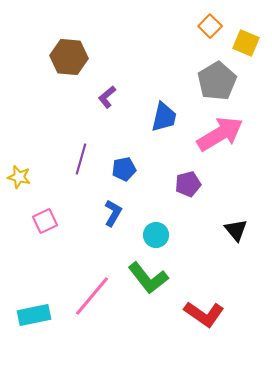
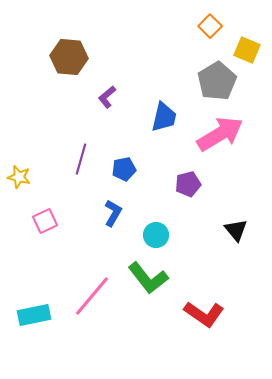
yellow square: moved 1 px right, 7 px down
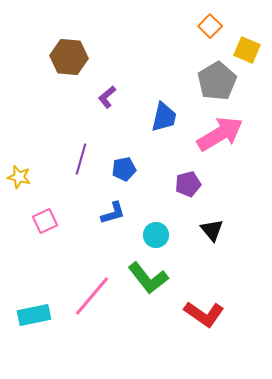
blue L-shape: rotated 44 degrees clockwise
black triangle: moved 24 px left
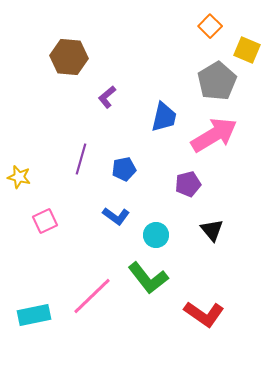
pink arrow: moved 6 px left, 1 px down
blue L-shape: moved 3 px right, 3 px down; rotated 52 degrees clockwise
pink line: rotated 6 degrees clockwise
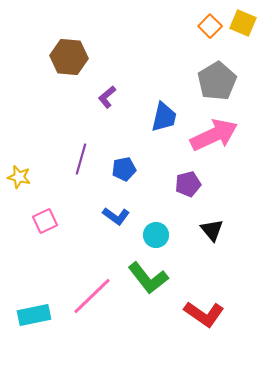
yellow square: moved 4 px left, 27 px up
pink arrow: rotated 6 degrees clockwise
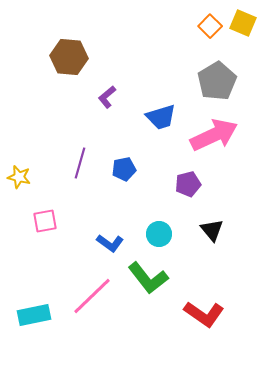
blue trapezoid: moved 3 px left; rotated 60 degrees clockwise
purple line: moved 1 px left, 4 px down
blue L-shape: moved 6 px left, 27 px down
pink square: rotated 15 degrees clockwise
cyan circle: moved 3 px right, 1 px up
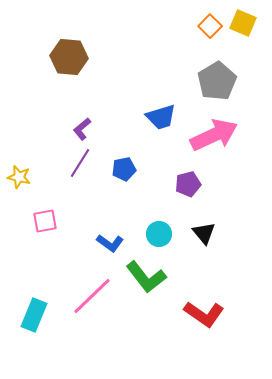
purple L-shape: moved 25 px left, 32 px down
purple line: rotated 16 degrees clockwise
black triangle: moved 8 px left, 3 px down
green L-shape: moved 2 px left, 1 px up
cyan rectangle: rotated 56 degrees counterclockwise
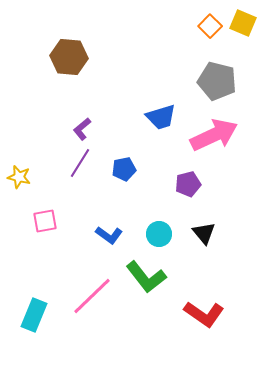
gray pentagon: rotated 27 degrees counterclockwise
blue L-shape: moved 1 px left, 8 px up
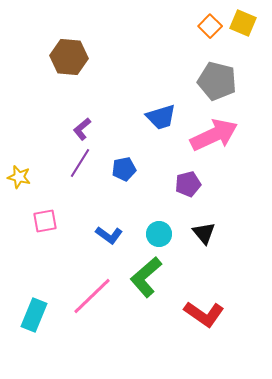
green L-shape: rotated 87 degrees clockwise
